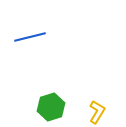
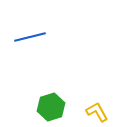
yellow L-shape: rotated 60 degrees counterclockwise
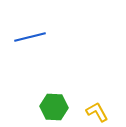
green hexagon: moved 3 px right; rotated 20 degrees clockwise
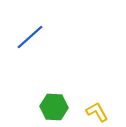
blue line: rotated 28 degrees counterclockwise
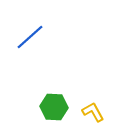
yellow L-shape: moved 4 px left
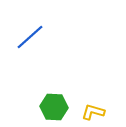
yellow L-shape: rotated 45 degrees counterclockwise
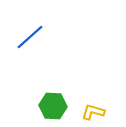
green hexagon: moved 1 px left, 1 px up
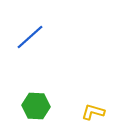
green hexagon: moved 17 px left
